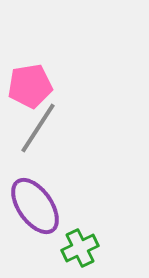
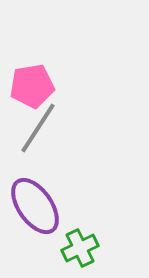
pink pentagon: moved 2 px right
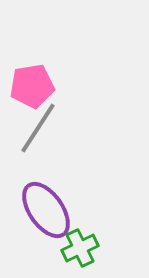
purple ellipse: moved 11 px right, 4 px down
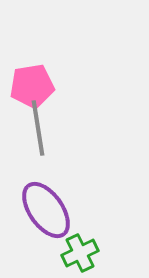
gray line: rotated 42 degrees counterclockwise
green cross: moved 5 px down
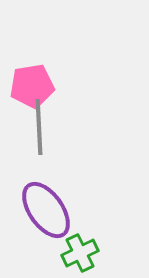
gray line: moved 1 px right, 1 px up; rotated 6 degrees clockwise
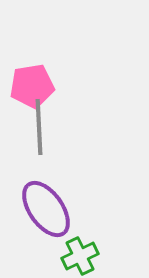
purple ellipse: moved 1 px up
green cross: moved 3 px down
